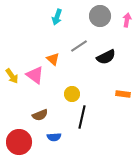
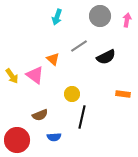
red circle: moved 2 px left, 2 px up
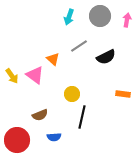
cyan arrow: moved 12 px right
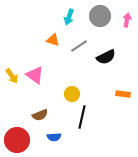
orange triangle: moved 19 px up; rotated 24 degrees counterclockwise
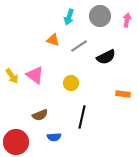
yellow circle: moved 1 px left, 11 px up
red circle: moved 1 px left, 2 px down
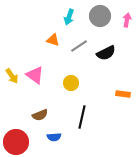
black semicircle: moved 4 px up
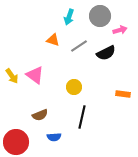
pink arrow: moved 7 px left, 10 px down; rotated 64 degrees clockwise
yellow circle: moved 3 px right, 4 px down
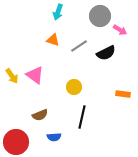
cyan arrow: moved 11 px left, 5 px up
pink arrow: rotated 48 degrees clockwise
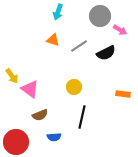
pink triangle: moved 5 px left, 14 px down
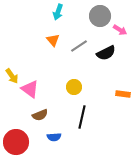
orange triangle: rotated 32 degrees clockwise
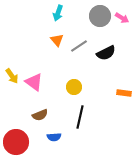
cyan arrow: moved 1 px down
pink arrow: moved 2 px right, 12 px up
orange triangle: moved 4 px right
pink triangle: moved 4 px right, 7 px up
orange rectangle: moved 1 px right, 1 px up
black line: moved 2 px left
